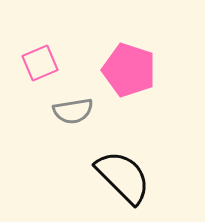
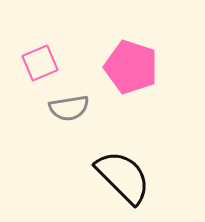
pink pentagon: moved 2 px right, 3 px up
gray semicircle: moved 4 px left, 3 px up
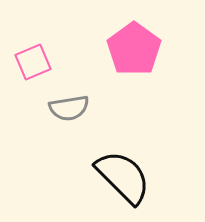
pink square: moved 7 px left, 1 px up
pink pentagon: moved 3 px right, 18 px up; rotated 18 degrees clockwise
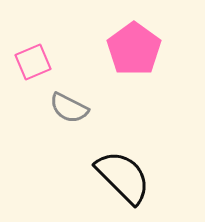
gray semicircle: rotated 36 degrees clockwise
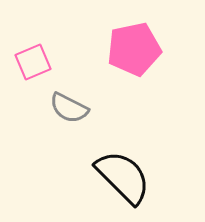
pink pentagon: rotated 24 degrees clockwise
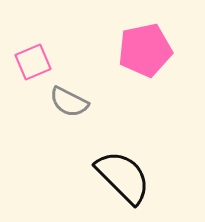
pink pentagon: moved 11 px right, 1 px down
gray semicircle: moved 6 px up
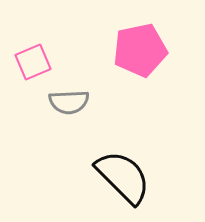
pink pentagon: moved 5 px left
gray semicircle: rotated 30 degrees counterclockwise
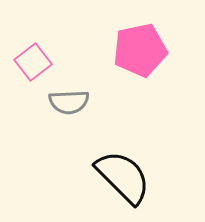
pink square: rotated 15 degrees counterclockwise
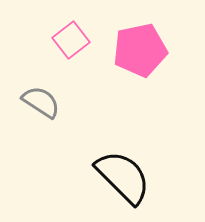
pink square: moved 38 px right, 22 px up
gray semicircle: moved 28 px left; rotated 144 degrees counterclockwise
